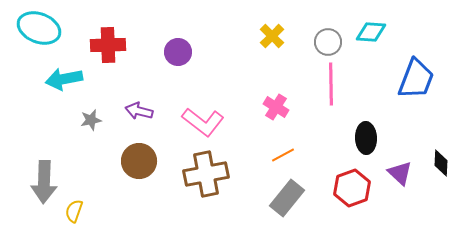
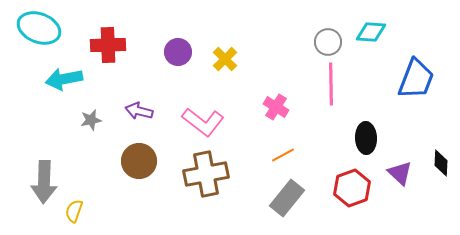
yellow cross: moved 47 px left, 23 px down
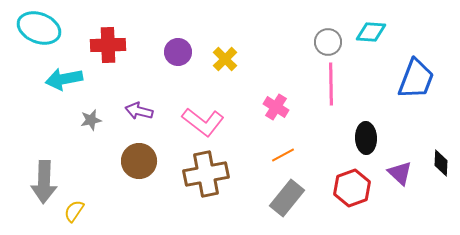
yellow semicircle: rotated 15 degrees clockwise
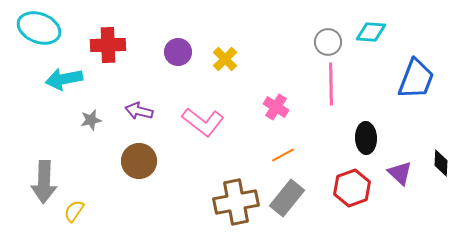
brown cross: moved 30 px right, 28 px down
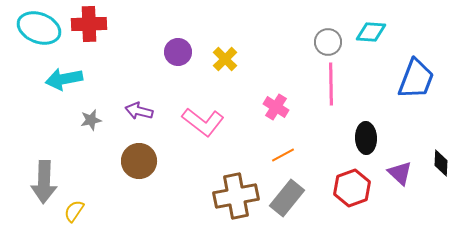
red cross: moved 19 px left, 21 px up
brown cross: moved 6 px up
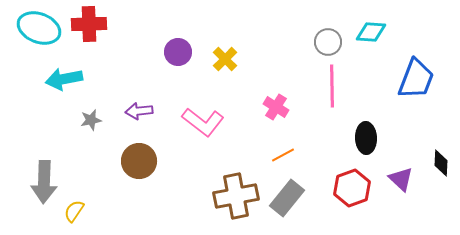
pink line: moved 1 px right, 2 px down
purple arrow: rotated 20 degrees counterclockwise
purple triangle: moved 1 px right, 6 px down
